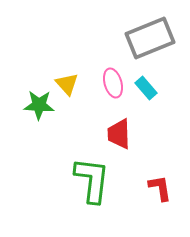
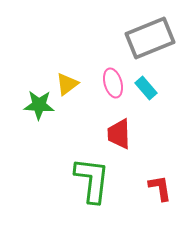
yellow triangle: rotated 35 degrees clockwise
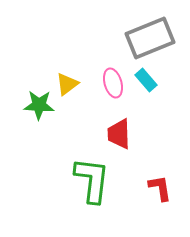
cyan rectangle: moved 8 px up
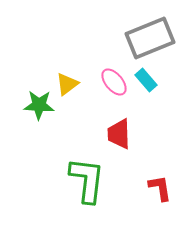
pink ellipse: moved 1 px right, 1 px up; rotated 24 degrees counterclockwise
green L-shape: moved 5 px left
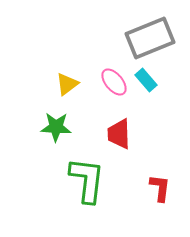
green star: moved 17 px right, 22 px down
red L-shape: rotated 16 degrees clockwise
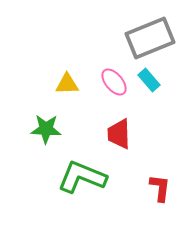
cyan rectangle: moved 3 px right
yellow triangle: rotated 35 degrees clockwise
green star: moved 10 px left, 2 px down
green L-shape: moved 5 px left, 3 px up; rotated 75 degrees counterclockwise
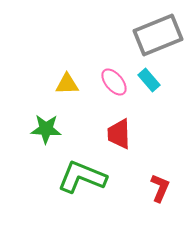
gray rectangle: moved 8 px right, 3 px up
red L-shape: rotated 16 degrees clockwise
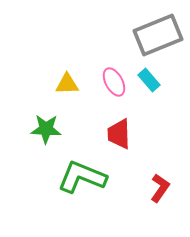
pink ellipse: rotated 12 degrees clockwise
red L-shape: rotated 12 degrees clockwise
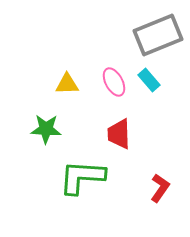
green L-shape: rotated 18 degrees counterclockwise
